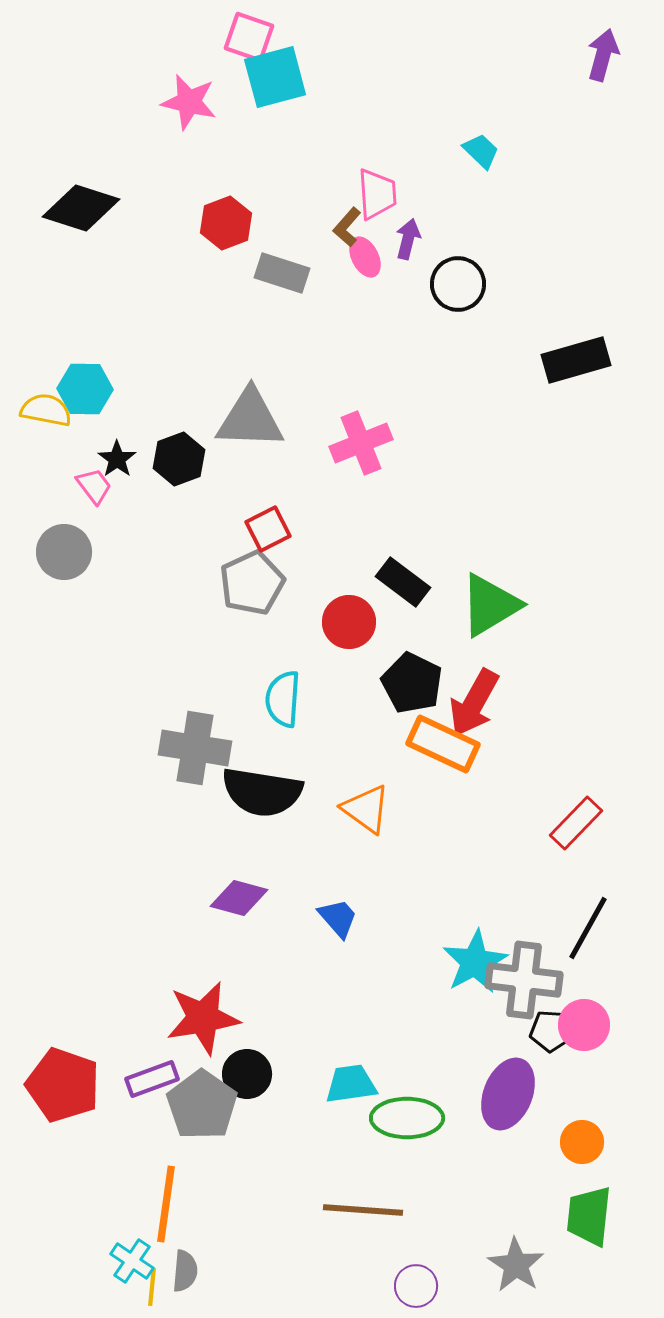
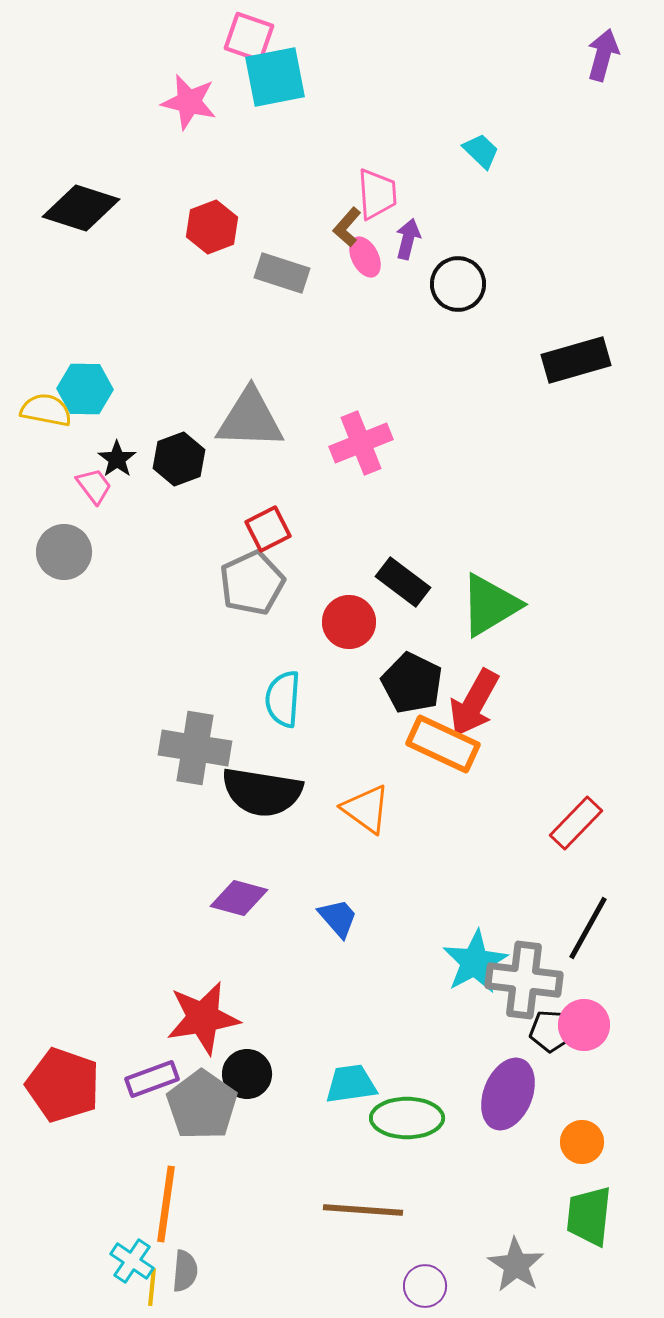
cyan square at (275, 77): rotated 4 degrees clockwise
red hexagon at (226, 223): moved 14 px left, 4 px down
purple circle at (416, 1286): moved 9 px right
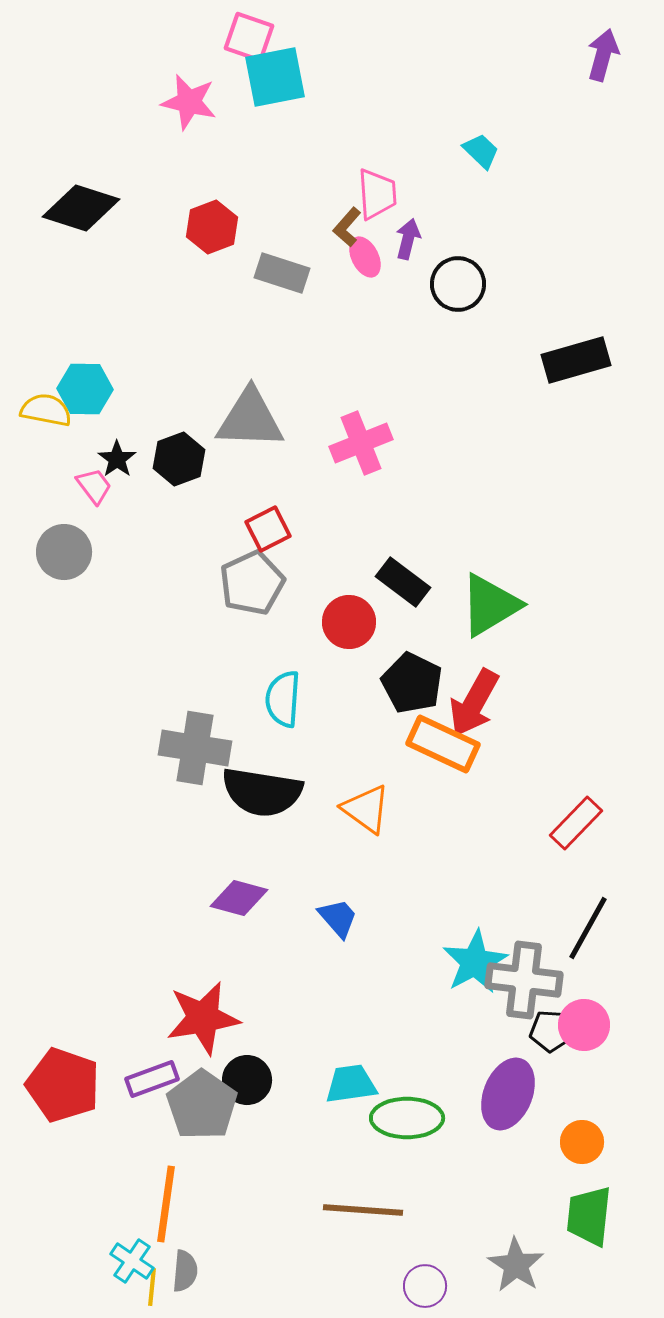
black circle at (247, 1074): moved 6 px down
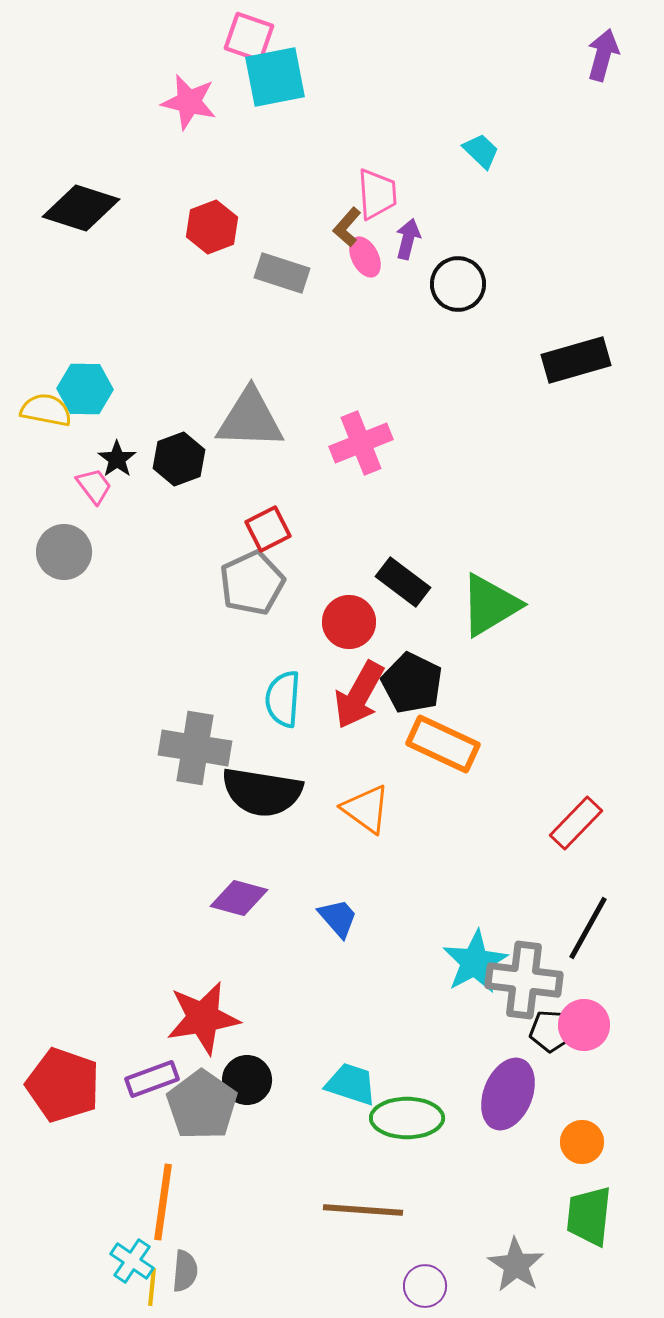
red arrow at (474, 703): moved 115 px left, 8 px up
cyan trapezoid at (351, 1084): rotated 26 degrees clockwise
orange line at (166, 1204): moved 3 px left, 2 px up
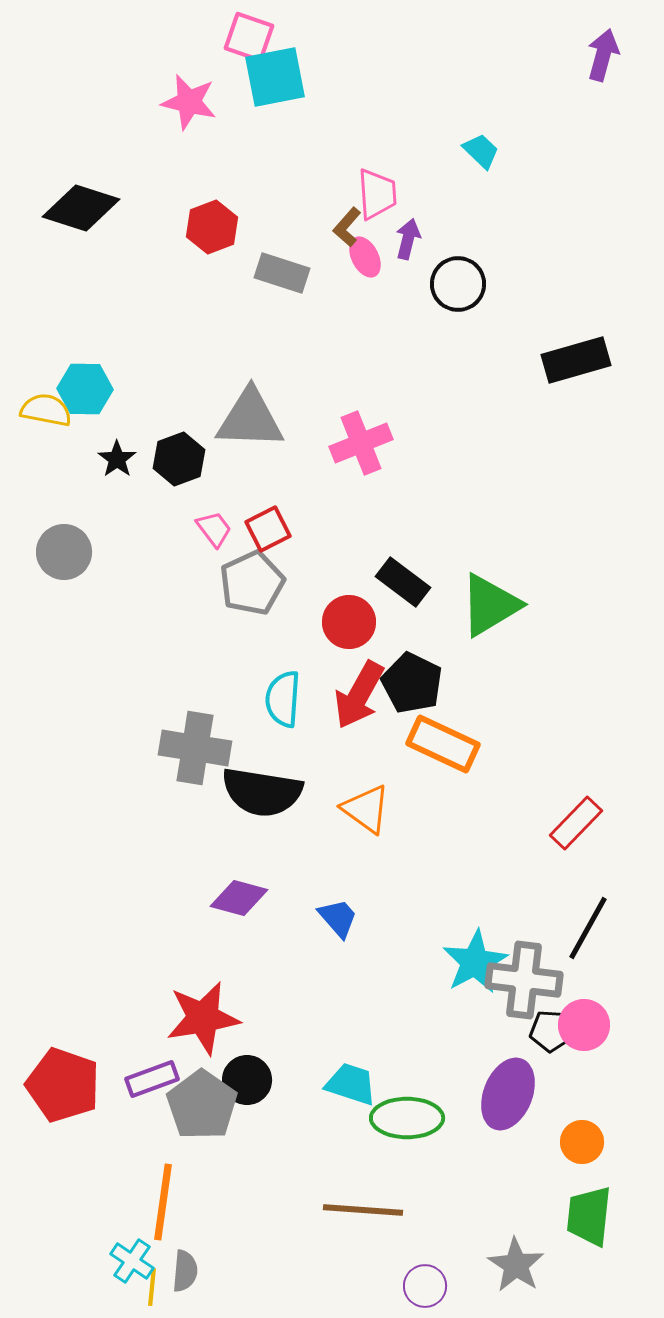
pink trapezoid at (94, 486): moved 120 px right, 43 px down
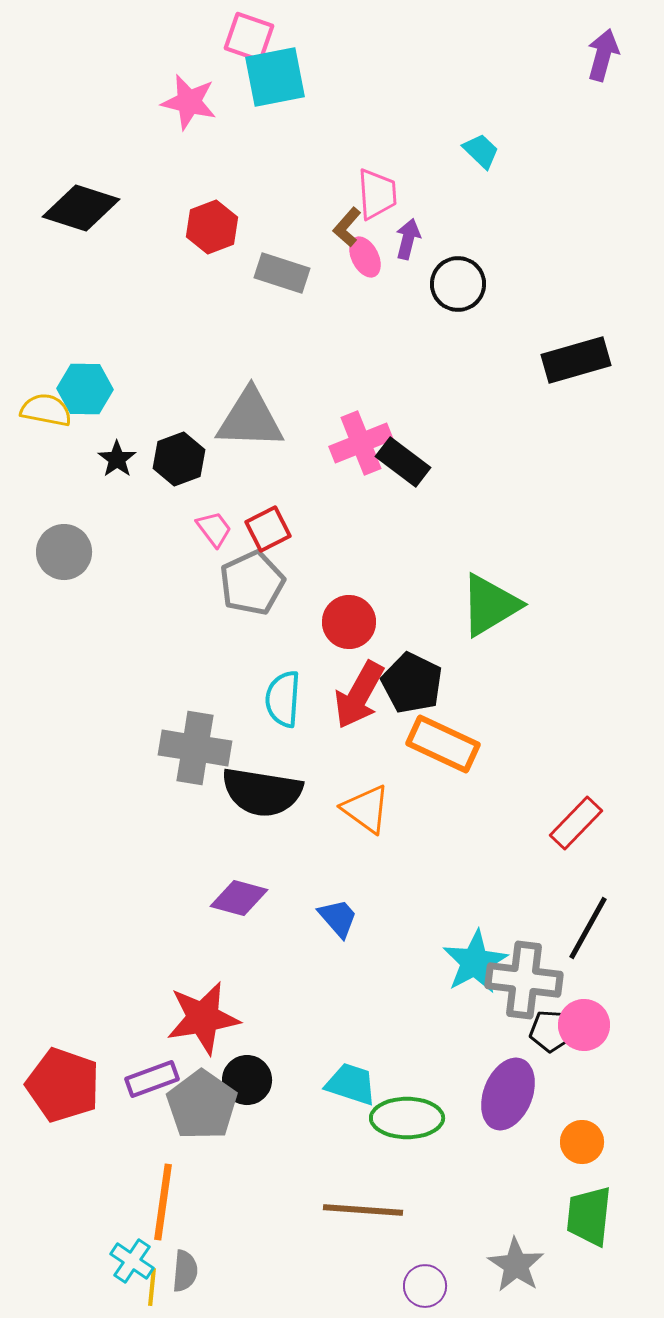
black rectangle at (403, 582): moved 120 px up
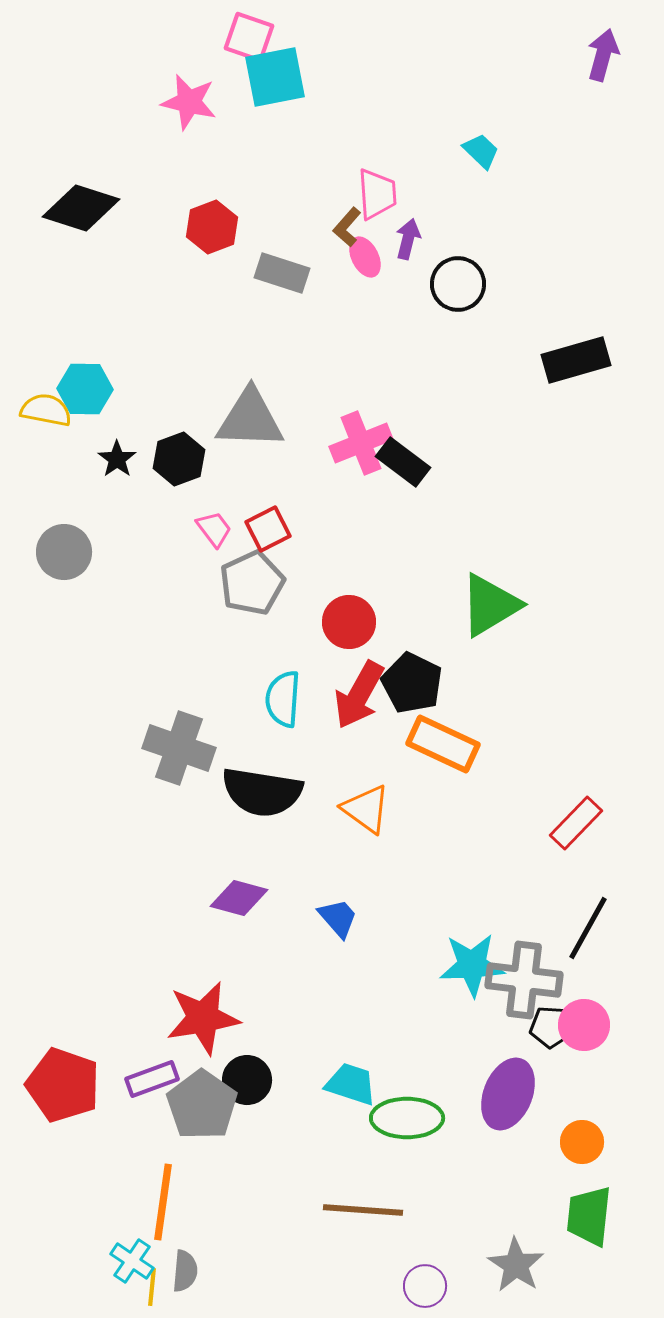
gray cross at (195, 748): moved 16 px left; rotated 10 degrees clockwise
cyan star at (475, 962): moved 3 px left, 3 px down; rotated 26 degrees clockwise
black pentagon at (551, 1031): moved 4 px up
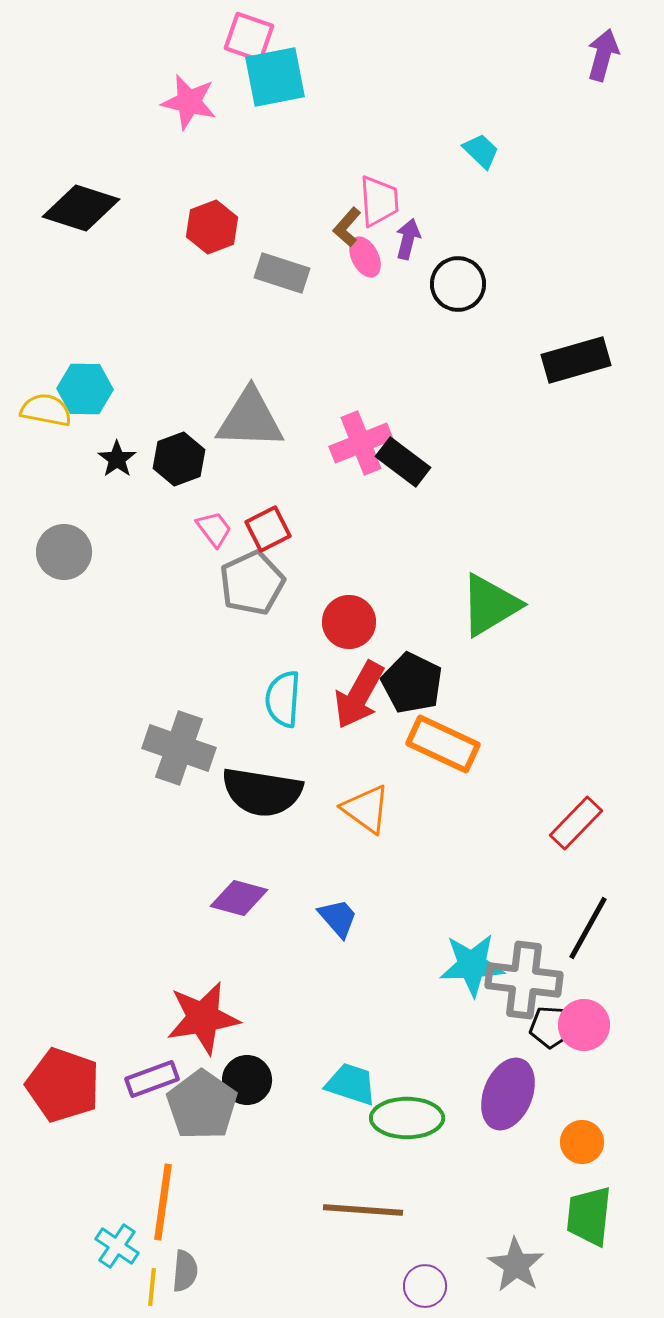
pink trapezoid at (377, 194): moved 2 px right, 7 px down
cyan cross at (132, 1261): moved 15 px left, 15 px up
